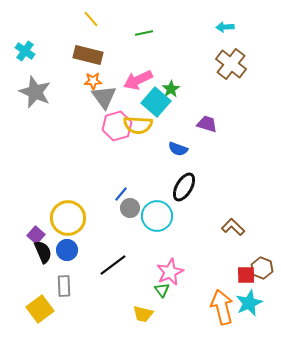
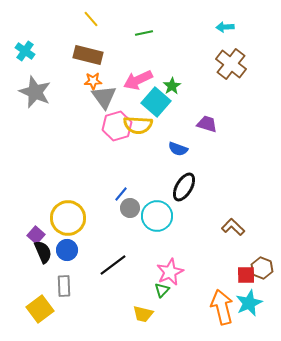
green star: moved 1 px right, 3 px up
green triangle: rotated 21 degrees clockwise
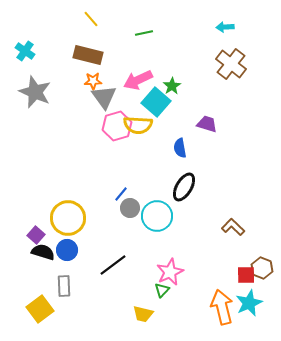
blue semicircle: moved 2 px right, 1 px up; rotated 60 degrees clockwise
black semicircle: rotated 50 degrees counterclockwise
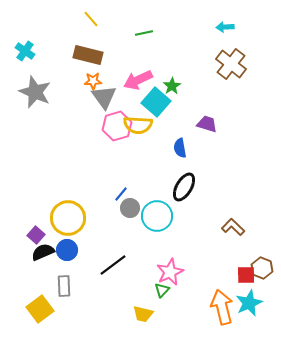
black semicircle: rotated 40 degrees counterclockwise
